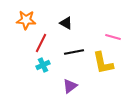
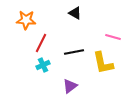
black triangle: moved 9 px right, 10 px up
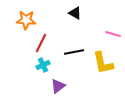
pink line: moved 3 px up
purple triangle: moved 12 px left
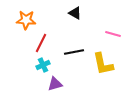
yellow L-shape: moved 1 px down
purple triangle: moved 3 px left, 2 px up; rotated 21 degrees clockwise
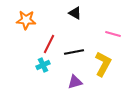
red line: moved 8 px right, 1 px down
yellow L-shape: rotated 140 degrees counterclockwise
purple triangle: moved 20 px right, 2 px up
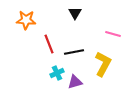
black triangle: rotated 32 degrees clockwise
red line: rotated 48 degrees counterclockwise
cyan cross: moved 14 px right, 8 px down
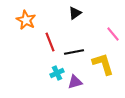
black triangle: rotated 24 degrees clockwise
orange star: rotated 24 degrees clockwise
pink line: rotated 35 degrees clockwise
red line: moved 1 px right, 2 px up
yellow L-shape: rotated 45 degrees counterclockwise
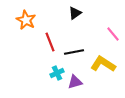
yellow L-shape: rotated 40 degrees counterclockwise
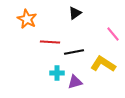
orange star: moved 1 px right, 1 px up
red line: rotated 66 degrees counterclockwise
cyan cross: rotated 24 degrees clockwise
